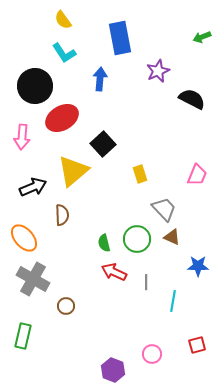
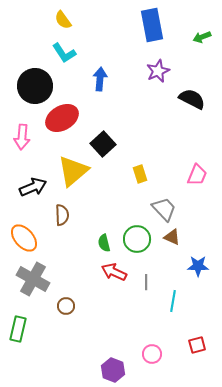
blue rectangle: moved 32 px right, 13 px up
green rectangle: moved 5 px left, 7 px up
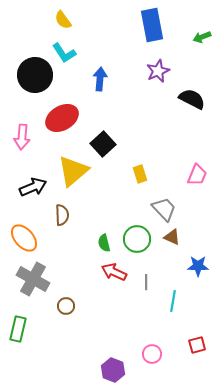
black circle: moved 11 px up
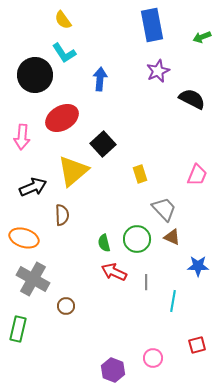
orange ellipse: rotated 32 degrees counterclockwise
pink circle: moved 1 px right, 4 px down
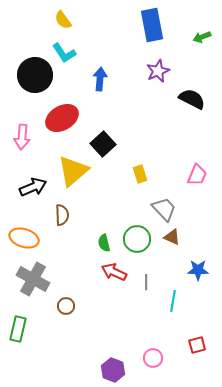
blue star: moved 4 px down
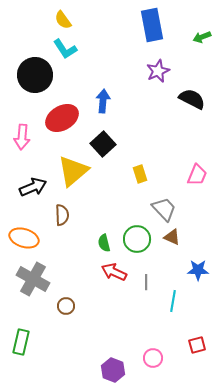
cyan L-shape: moved 1 px right, 4 px up
blue arrow: moved 3 px right, 22 px down
green rectangle: moved 3 px right, 13 px down
